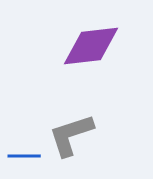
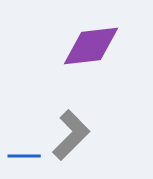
gray L-shape: rotated 153 degrees clockwise
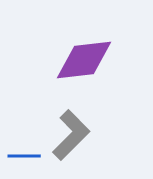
purple diamond: moved 7 px left, 14 px down
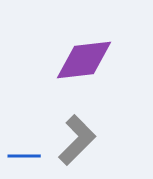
gray L-shape: moved 6 px right, 5 px down
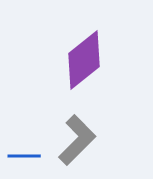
purple diamond: rotated 32 degrees counterclockwise
